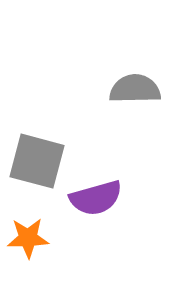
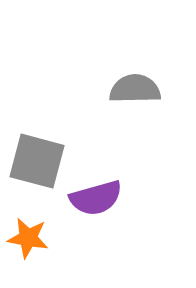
orange star: rotated 12 degrees clockwise
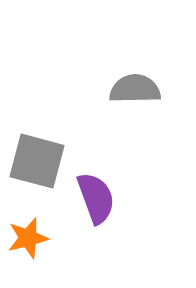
purple semicircle: rotated 94 degrees counterclockwise
orange star: rotated 24 degrees counterclockwise
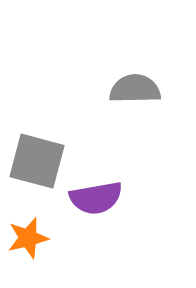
purple semicircle: rotated 100 degrees clockwise
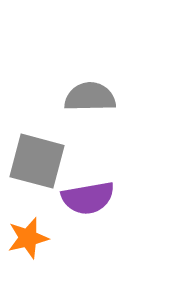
gray semicircle: moved 45 px left, 8 px down
purple semicircle: moved 8 px left
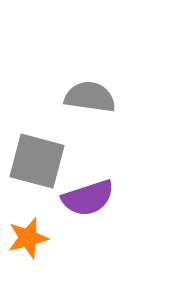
gray semicircle: rotated 9 degrees clockwise
purple semicircle: rotated 8 degrees counterclockwise
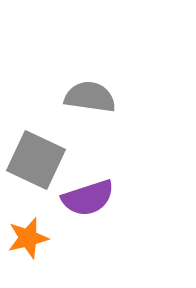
gray square: moved 1 px left, 1 px up; rotated 10 degrees clockwise
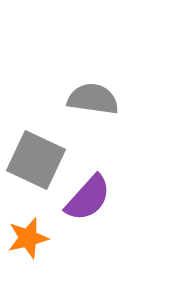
gray semicircle: moved 3 px right, 2 px down
purple semicircle: rotated 30 degrees counterclockwise
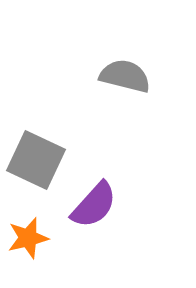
gray semicircle: moved 32 px right, 23 px up; rotated 6 degrees clockwise
purple semicircle: moved 6 px right, 7 px down
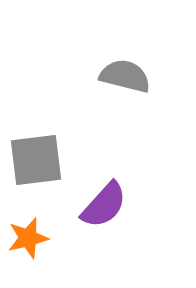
gray square: rotated 32 degrees counterclockwise
purple semicircle: moved 10 px right
